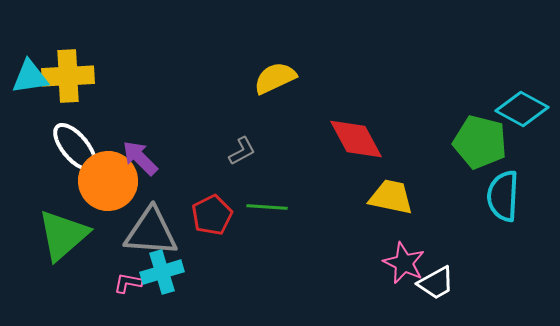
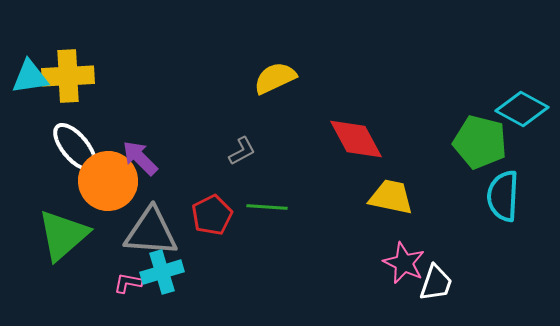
white trapezoid: rotated 42 degrees counterclockwise
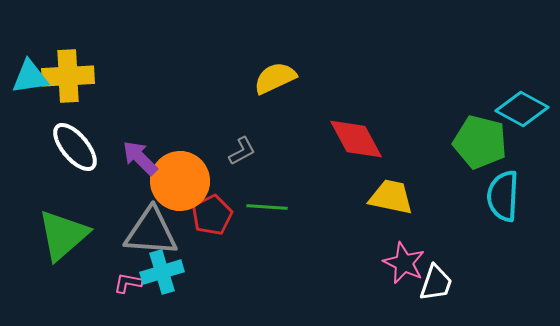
orange circle: moved 72 px right
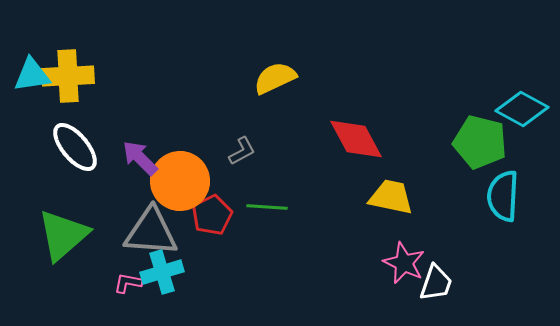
cyan triangle: moved 2 px right, 2 px up
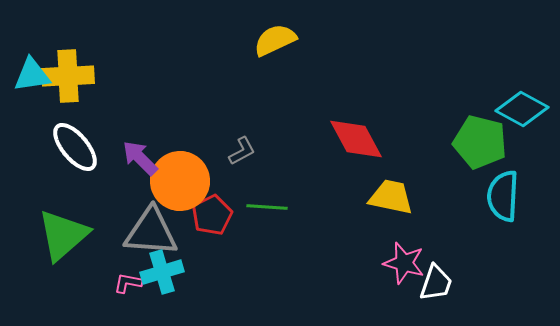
yellow semicircle: moved 38 px up
pink star: rotated 9 degrees counterclockwise
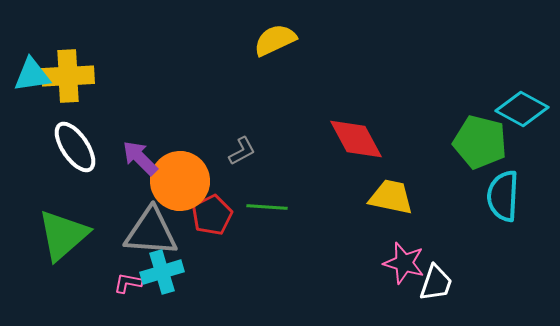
white ellipse: rotated 6 degrees clockwise
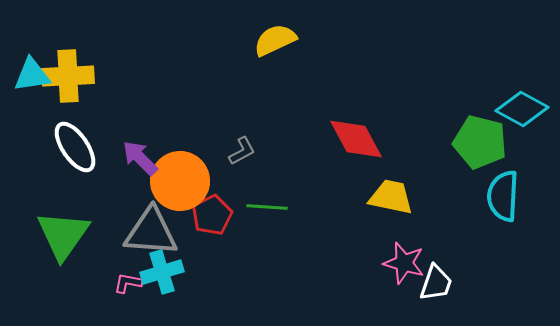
green triangle: rotated 14 degrees counterclockwise
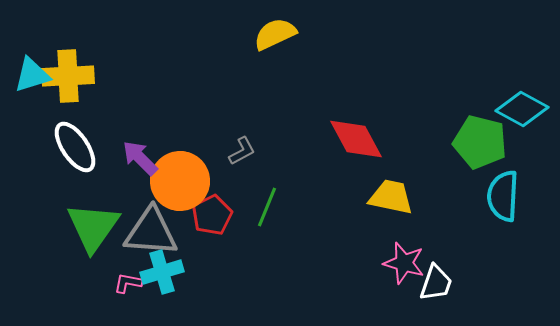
yellow semicircle: moved 6 px up
cyan triangle: rotated 9 degrees counterclockwise
green line: rotated 72 degrees counterclockwise
green triangle: moved 30 px right, 8 px up
